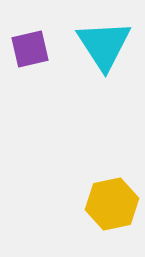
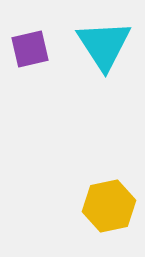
yellow hexagon: moved 3 px left, 2 px down
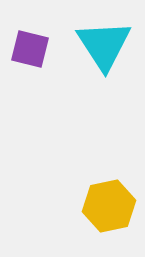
purple square: rotated 27 degrees clockwise
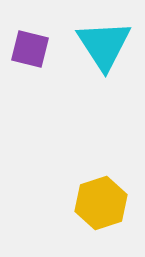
yellow hexagon: moved 8 px left, 3 px up; rotated 6 degrees counterclockwise
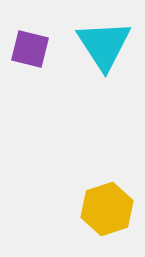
yellow hexagon: moved 6 px right, 6 px down
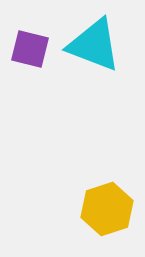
cyan triangle: moved 10 px left; rotated 36 degrees counterclockwise
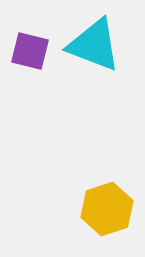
purple square: moved 2 px down
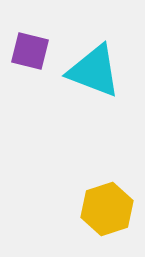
cyan triangle: moved 26 px down
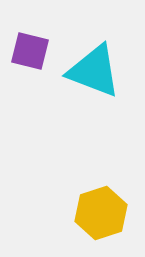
yellow hexagon: moved 6 px left, 4 px down
